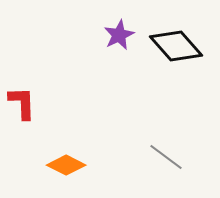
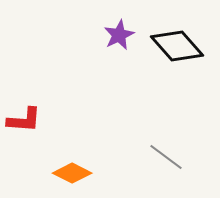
black diamond: moved 1 px right
red L-shape: moved 2 px right, 17 px down; rotated 96 degrees clockwise
orange diamond: moved 6 px right, 8 px down
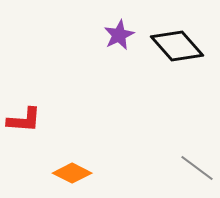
gray line: moved 31 px right, 11 px down
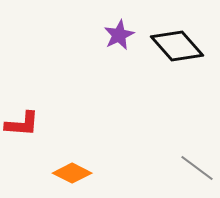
red L-shape: moved 2 px left, 4 px down
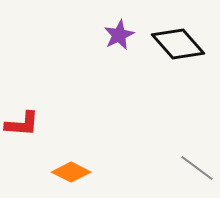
black diamond: moved 1 px right, 2 px up
orange diamond: moved 1 px left, 1 px up
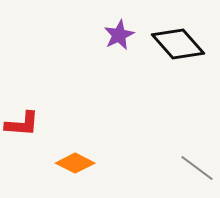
orange diamond: moved 4 px right, 9 px up
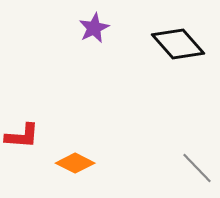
purple star: moved 25 px left, 7 px up
red L-shape: moved 12 px down
gray line: rotated 9 degrees clockwise
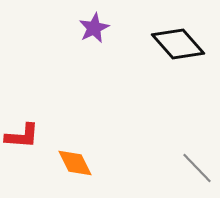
orange diamond: rotated 36 degrees clockwise
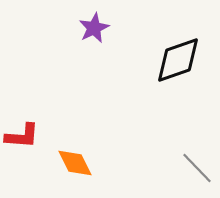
black diamond: moved 16 px down; rotated 68 degrees counterclockwise
